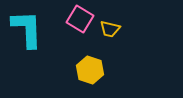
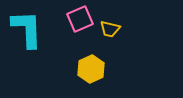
pink square: rotated 36 degrees clockwise
yellow hexagon: moved 1 px right, 1 px up; rotated 16 degrees clockwise
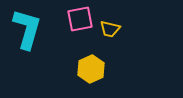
pink square: rotated 12 degrees clockwise
cyan L-shape: rotated 18 degrees clockwise
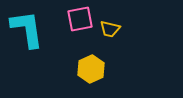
cyan L-shape: rotated 24 degrees counterclockwise
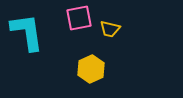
pink square: moved 1 px left, 1 px up
cyan L-shape: moved 3 px down
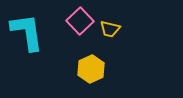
pink square: moved 1 px right, 3 px down; rotated 32 degrees counterclockwise
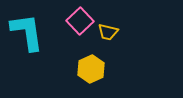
yellow trapezoid: moved 2 px left, 3 px down
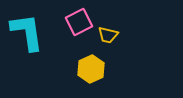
pink square: moved 1 px left, 1 px down; rotated 16 degrees clockwise
yellow trapezoid: moved 3 px down
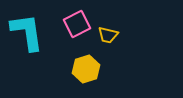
pink square: moved 2 px left, 2 px down
yellow hexagon: moved 5 px left; rotated 8 degrees clockwise
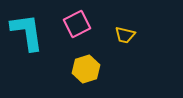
yellow trapezoid: moved 17 px right
